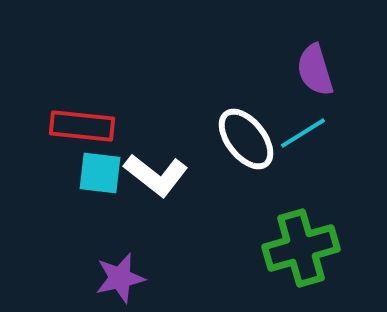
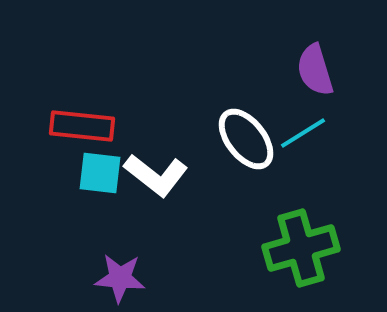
purple star: rotated 18 degrees clockwise
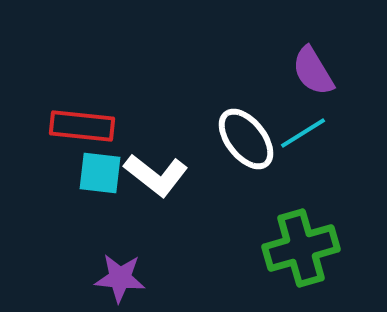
purple semicircle: moved 2 px left, 1 px down; rotated 14 degrees counterclockwise
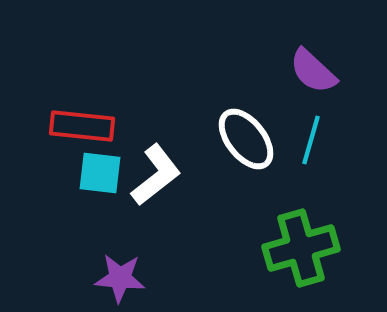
purple semicircle: rotated 16 degrees counterclockwise
cyan line: moved 8 px right, 7 px down; rotated 42 degrees counterclockwise
white L-shape: rotated 76 degrees counterclockwise
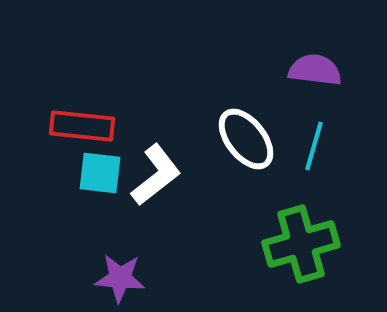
purple semicircle: moved 2 px right, 1 px up; rotated 144 degrees clockwise
cyan line: moved 3 px right, 6 px down
green cross: moved 4 px up
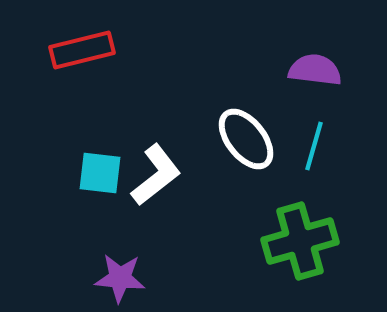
red rectangle: moved 76 px up; rotated 20 degrees counterclockwise
green cross: moved 1 px left, 3 px up
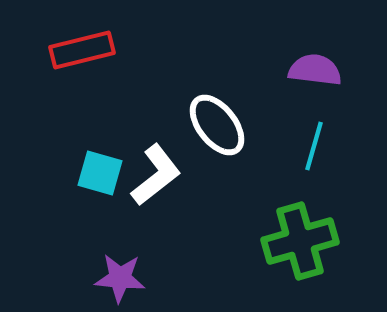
white ellipse: moved 29 px left, 14 px up
cyan square: rotated 9 degrees clockwise
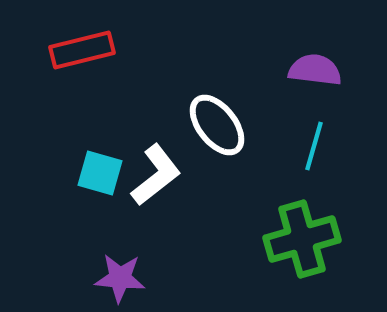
green cross: moved 2 px right, 2 px up
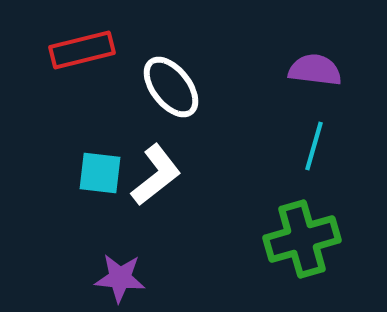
white ellipse: moved 46 px left, 38 px up
cyan square: rotated 9 degrees counterclockwise
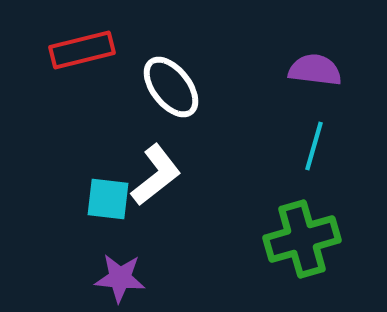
cyan square: moved 8 px right, 26 px down
